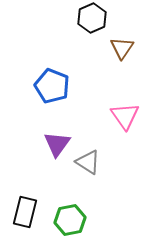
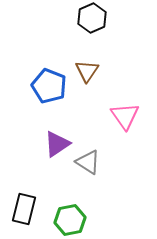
brown triangle: moved 35 px left, 23 px down
blue pentagon: moved 3 px left
purple triangle: rotated 20 degrees clockwise
black rectangle: moved 1 px left, 3 px up
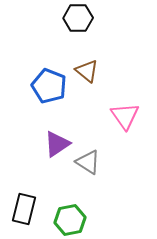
black hexagon: moved 14 px left; rotated 24 degrees clockwise
brown triangle: rotated 25 degrees counterclockwise
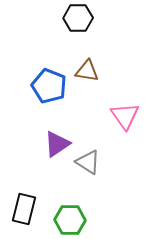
brown triangle: rotated 30 degrees counterclockwise
green hexagon: rotated 12 degrees clockwise
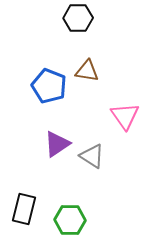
gray triangle: moved 4 px right, 6 px up
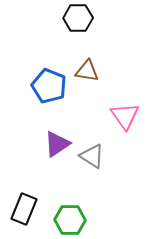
black rectangle: rotated 8 degrees clockwise
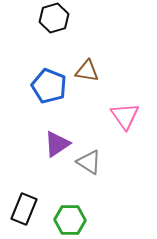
black hexagon: moved 24 px left; rotated 16 degrees counterclockwise
gray triangle: moved 3 px left, 6 px down
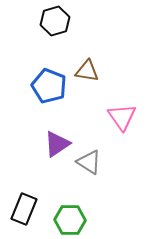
black hexagon: moved 1 px right, 3 px down
pink triangle: moved 3 px left, 1 px down
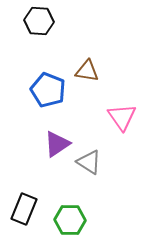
black hexagon: moved 16 px left; rotated 20 degrees clockwise
blue pentagon: moved 1 px left, 4 px down
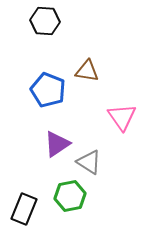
black hexagon: moved 6 px right
green hexagon: moved 24 px up; rotated 12 degrees counterclockwise
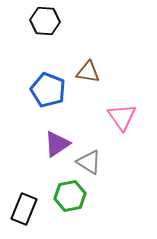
brown triangle: moved 1 px right, 1 px down
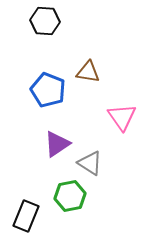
gray triangle: moved 1 px right, 1 px down
black rectangle: moved 2 px right, 7 px down
